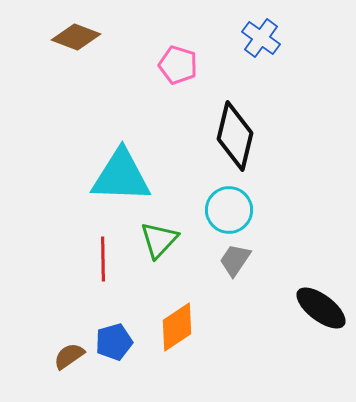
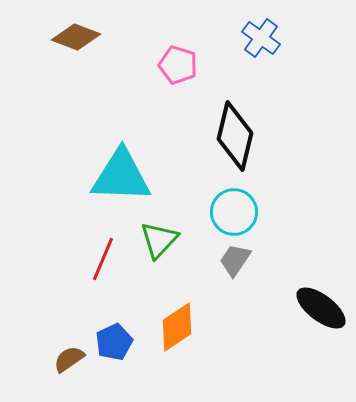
cyan circle: moved 5 px right, 2 px down
red line: rotated 24 degrees clockwise
blue pentagon: rotated 9 degrees counterclockwise
brown semicircle: moved 3 px down
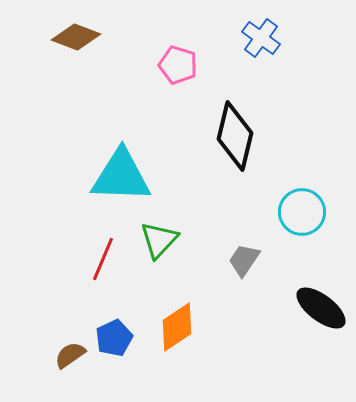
cyan circle: moved 68 px right
gray trapezoid: moved 9 px right
blue pentagon: moved 4 px up
brown semicircle: moved 1 px right, 4 px up
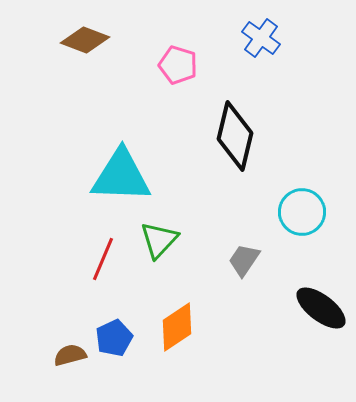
brown diamond: moved 9 px right, 3 px down
brown semicircle: rotated 20 degrees clockwise
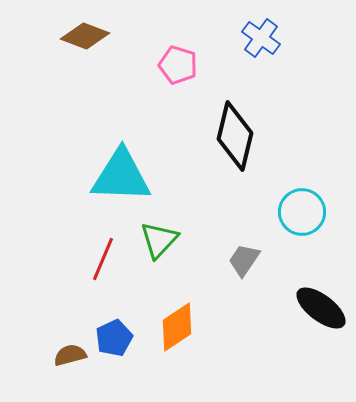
brown diamond: moved 4 px up
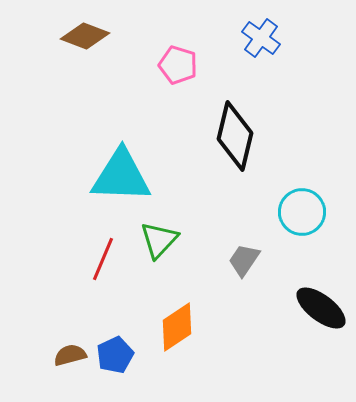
blue pentagon: moved 1 px right, 17 px down
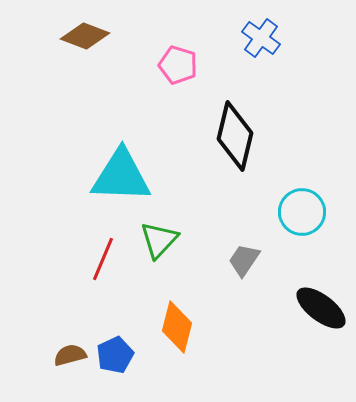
orange diamond: rotated 42 degrees counterclockwise
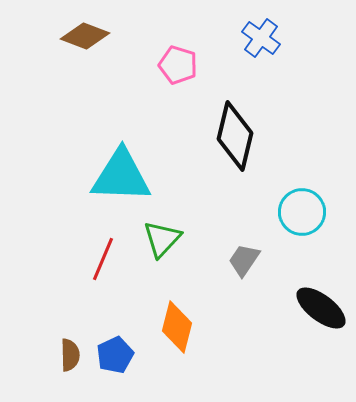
green triangle: moved 3 px right, 1 px up
brown semicircle: rotated 104 degrees clockwise
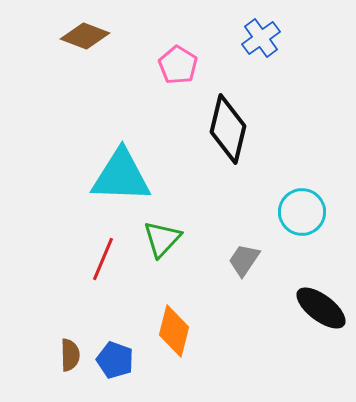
blue cross: rotated 18 degrees clockwise
pink pentagon: rotated 15 degrees clockwise
black diamond: moved 7 px left, 7 px up
orange diamond: moved 3 px left, 4 px down
blue pentagon: moved 5 px down; rotated 27 degrees counterclockwise
